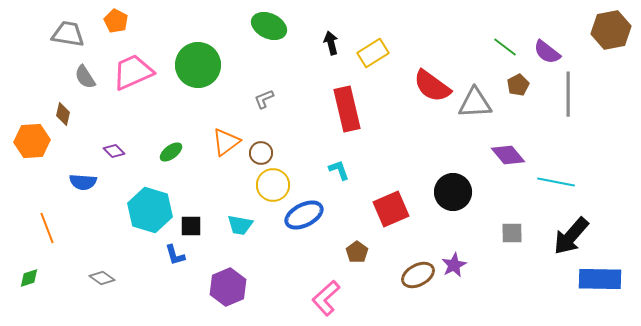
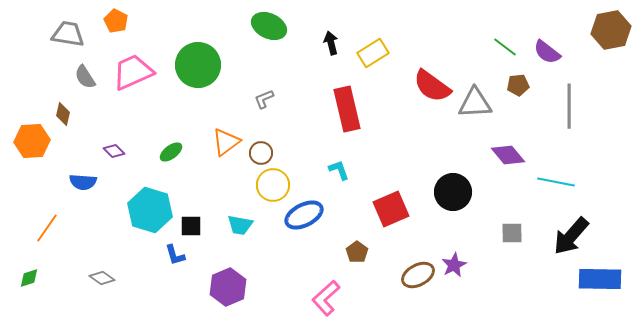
brown pentagon at (518, 85): rotated 20 degrees clockwise
gray line at (568, 94): moved 1 px right, 12 px down
orange line at (47, 228): rotated 56 degrees clockwise
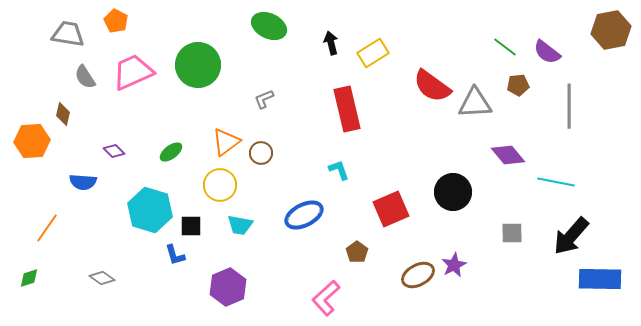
yellow circle at (273, 185): moved 53 px left
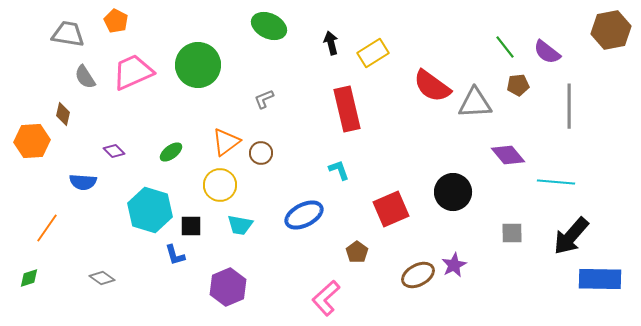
green line at (505, 47): rotated 15 degrees clockwise
cyan line at (556, 182): rotated 6 degrees counterclockwise
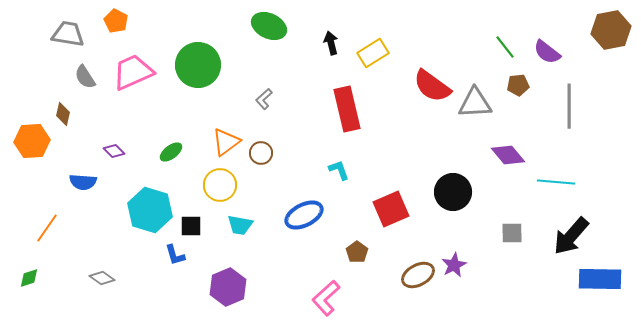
gray L-shape at (264, 99): rotated 20 degrees counterclockwise
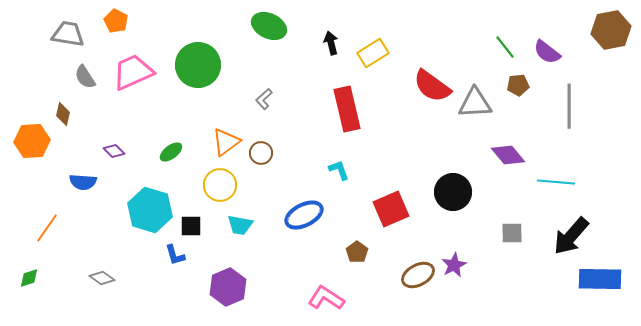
pink L-shape at (326, 298): rotated 75 degrees clockwise
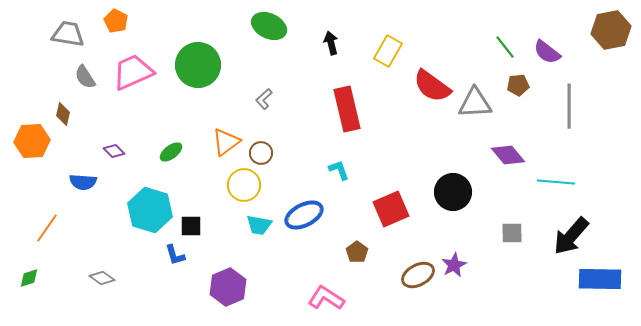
yellow rectangle at (373, 53): moved 15 px right, 2 px up; rotated 28 degrees counterclockwise
yellow circle at (220, 185): moved 24 px right
cyan trapezoid at (240, 225): moved 19 px right
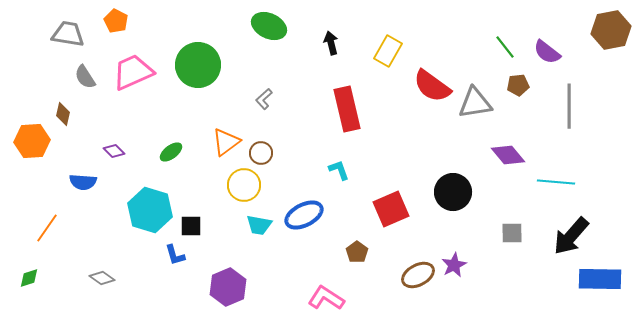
gray triangle at (475, 103): rotated 6 degrees counterclockwise
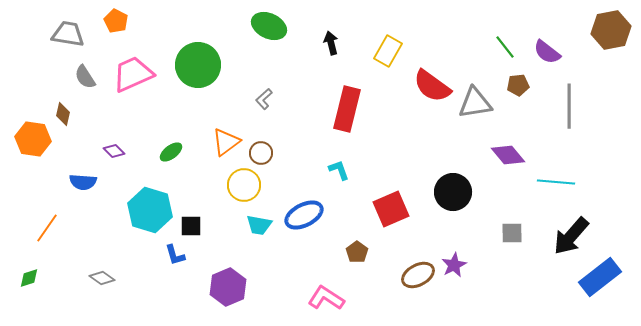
pink trapezoid at (133, 72): moved 2 px down
red rectangle at (347, 109): rotated 27 degrees clockwise
orange hexagon at (32, 141): moved 1 px right, 2 px up; rotated 12 degrees clockwise
blue rectangle at (600, 279): moved 2 px up; rotated 39 degrees counterclockwise
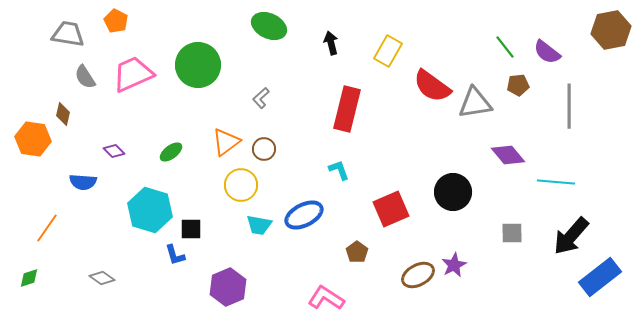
gray L-shape at (264, 99): moved 3 px left, 1 px up
brown circle at (261, 153): moved 3 px right, 4 px up
yellow circle at (244, 185): moved 3 px left
black square at (191, 226): moved 3 px down
